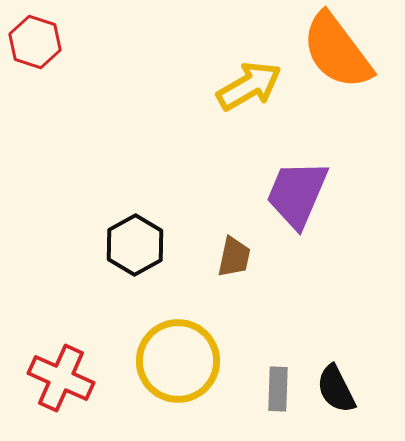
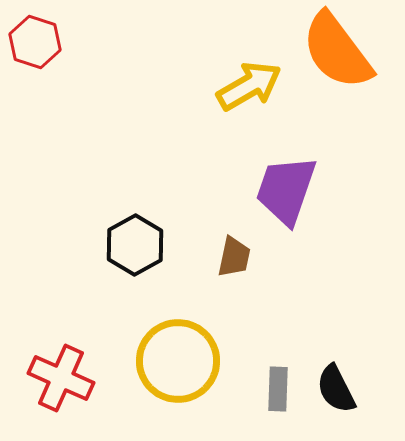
purple trapezoid: moved 11 px left, 4 px up; rotated 4 degrees counterclockwise
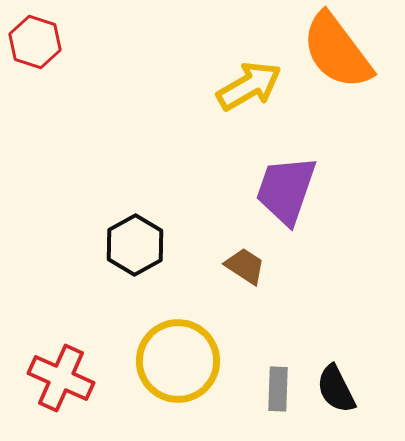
brown trapezoid: moved 11 px right, 9 px down; rotated 69 degrees counterclockwise
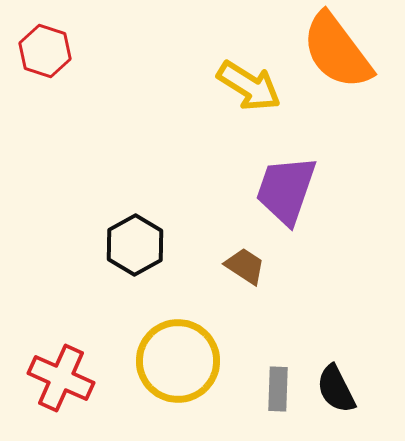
red hexagon: moved 10 px right, 9 px down
yellow arrow: rotated 62 degrees clockwise
